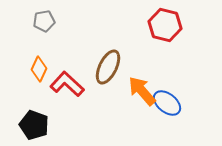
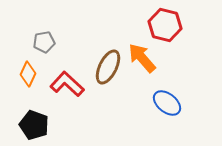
gray pentagon: moved 21 px down
orange diamond: moved 11 px left, 5 px down
orange arrow: moved 33 px up
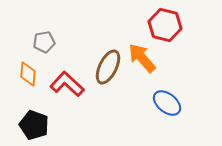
orange diamond: rotated 20 degrees counterclockwise
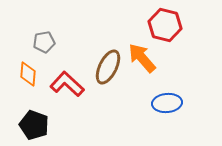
blue ellipse: rotated 44 degrees counterclockwise
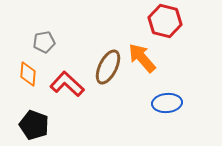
red hexagon: moved 4 px up
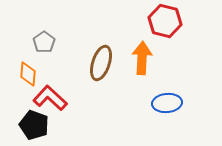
gray pentagon: rotated 25 degrees counterclockwise
orange arrow: rotated 44 degrees clockwise
brown ellipse: moved 7 px left, 4 px up; rotated 8 degrees counterclockwise
red L-shape: moved 17 px left, 14 px down
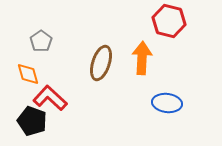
red hexagon: moved 4 px right
gray pentagon: moved 3 px left, 1 px up
orange diamond: rotated 20 degrees counterclockwise
blue ellipse: rotated 12 degrees clockwise
black pentagon: moved 2 px left, 4 px up
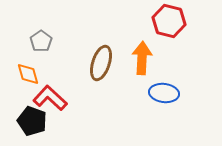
blue ellipse: moved 3 px left, 10 px up
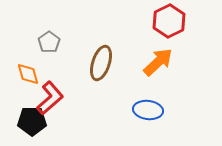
red hexagon: rotated 20 degrees clockwise
gray pentagon: moved 8 px right, 1 px down
orange arrow: moved 16 px right, 4 px down; rotated 44 degrees clockwise
blue ellipse: moved 16 px left, 17 px down
red L-shape: rotated 96 degrees clockwise
black pentagon: rotated 20 degrees counterclockwise
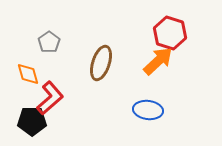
red hexagon: moved 1 px right, 12 px down; rotated 16 degrees counterclockwise
orange arrow: moved 1 px up
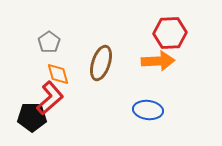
red hexagon: rotated 20 degrees counterclockwise
orange arrow: rotated 40 degrees clockwise
orange diamond: moved 30 px right
black pentagon: moved 4 px up
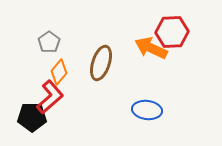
red hexagon: moved 2 px right, 1 px up
orange arrow: moved 7 px left, 13 px up; rotated 152 degrees counterclockwise
orange diamond: moved 1 px right, 2 px up; rotated 55 degrees clockwise
red L-shape: moved 1 px up
blue ellipse: moved 1 px left
